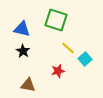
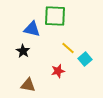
green square: moved 1 px left, 4 px up; rotated 15 degrees counterclockwise
blue triangle: moved 10 px right
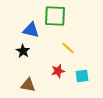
blue triangle: moved 1 px left, 1 px down
cyan square: moved 3 px left, 17 px down; rotated 32 degrees clockwise
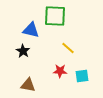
red star: moved 2 px right; rotated 16 degrees clockwise
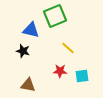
green square: rotated 25 degrees counterclockwise
black star: rotated 16 degrees counterclockwise
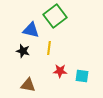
green square: rotated 15 degrees counterclockwise
yellow line: moved 19 px left; rotated 56 degrees clockwise
cyan square: rotated 16 degrees clockwise
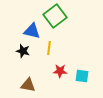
blue triangle: moved 1 px right, 1 px down
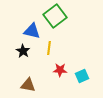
black star: rotated 16 degrees clockwise
red star: moved 1 px up
cyan square: rotated 32 degrees counterclockwise
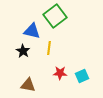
red star: moved 3 px down
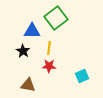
green square: moved 1 px right, 2 px down
blue triangle: rotated 12 degrees counterclockwise
red star: moved 11 px left, 7 px up
